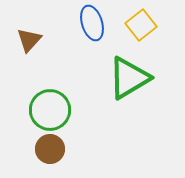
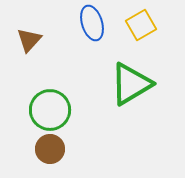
yellow square: rotated 8 degrees clockwise
green triangle: moved 2 px right, 6 px down
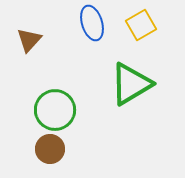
green circle: moved 5 px right
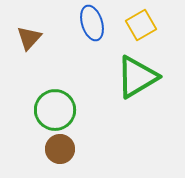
brown triangle: moved 2 px up
green triangle: moved 6 px right, 7 px up
brown circle: moved 10 px right
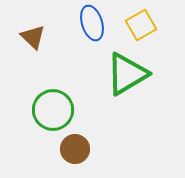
brown triangle: moved 4 px right, 1 px up; rotated 28 degrees counterclockwise
green triangle: moved 10 px left, 3 px up
green circle: moved 2 px left
brown circle: moved 15 px right
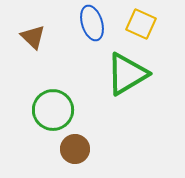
yellow square: moved 1 px up; rotated 36 degrees counterclockwise
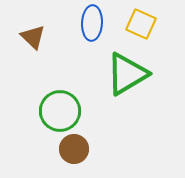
blue ellipse: rotated 20 degrees clockwise
green circle: moved 7 px right, 1 px down
brown circle: moved 1 px left
